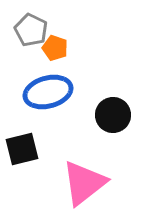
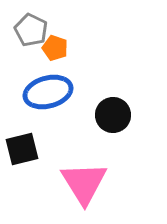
pink triangle: rotated 24 degrees counterclockwise
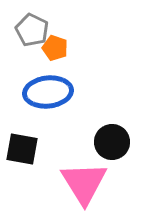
gray pentagon: moved 1 px right
blue ellipse: rotated 9 degrees clockwise
black circle: moved 1 px left, 27 px down
black square: rotated 24 degrees clockwise
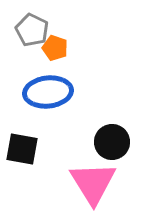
pink triangle: moved 9 px right
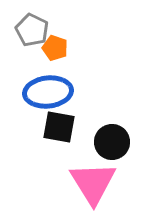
black square: moved 37 px right, 22 px up
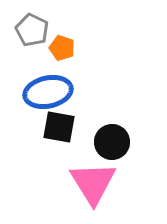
orange pentagon: moved 7 px right
blue ellipse: rotated 6 degrees counterclockwise
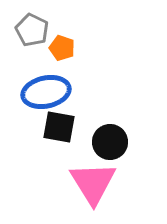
blue ellipse: moved 2 px left
black circle: moved 2 px left
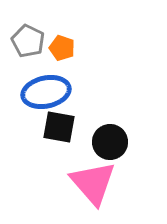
gray pentagon: moved 4 px left, 11 px down
pink triangle: rotated 9 degrees counterclockwise
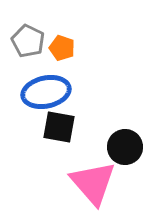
black circle: moved 15 px right, 5 px down
